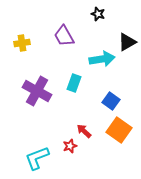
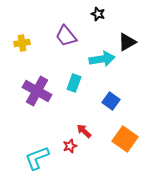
purple trapezoid: moved 2 px right; rotated 10 degrees counterclockwise
orange square: moved 6 px right, 9 px down
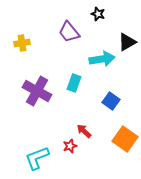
purple trapezoid: moved 3 px right, 4 px up
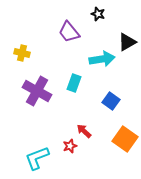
yellow cross: moved 10 px down; rotated 21 degrees clockwise
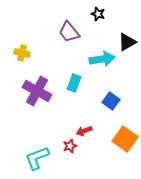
red arrow: rotated 63 degrees counterclockwise
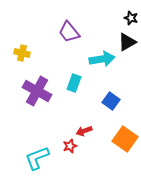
black star: moved 33 px right, 4 px down
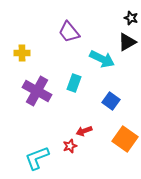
yellow cross: rotated 14 degrees counterclockwise
cyan arrow: rotated 35 degrees clockwise
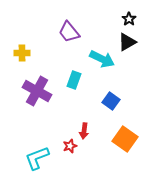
black star: moved 2 px left, 1 px down; rotated 16 degrees clockwise
cyan rectangle: moved 3 px up
red arrow: rotated 63 degrees counterclockwise
